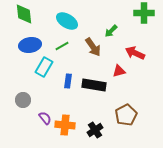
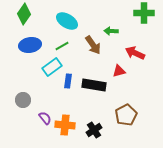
green diamond: rotated 40 degrees clockwise
green arrow: rotated 48 degrees clockwise
brown arrow: moved 2 px up
cyan rectangle: moved 8 px right; rotated 24 degrees clockwise
black cross: moved 1 px left
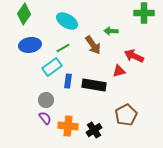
green line: moved 1 px right, 2 px down
red arrow: moved 1 px left, 3 px down
gray circle: moved 23 px right
orange cross: moved 3 px right, 1 px down
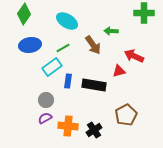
purple semicircle: rotated 80 degrees counterclockwise
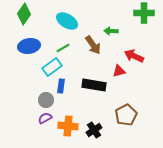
blue ellipse: moved 1 px left, 1 px down
blue rectangle: moved 7 px left, 5 px down
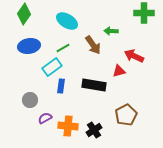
gray circle: moved 16 px left
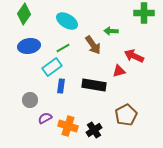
orange cross: rotated 12 degrees clockwise
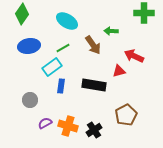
green diamond: moved 2 px left
purple semicircle: moved 5 px down
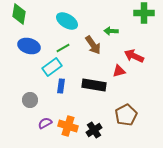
green diamond: moved 3 px left; rotated 25 degrees counterclockwise
blue ellipse: rotated 25 degrees clockwise
